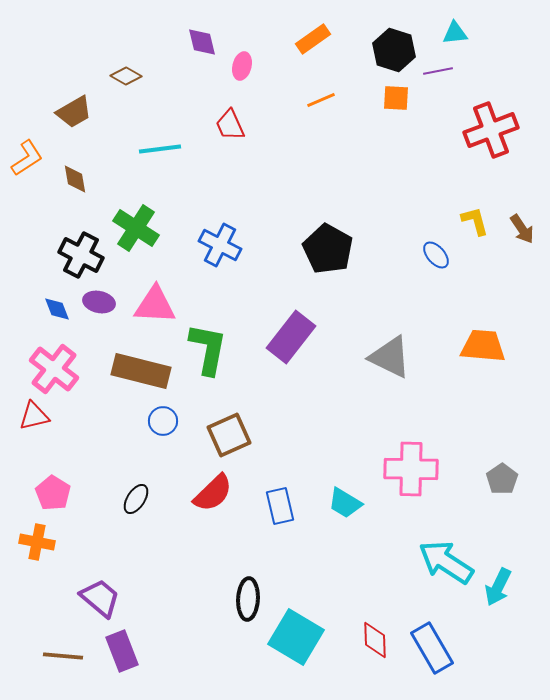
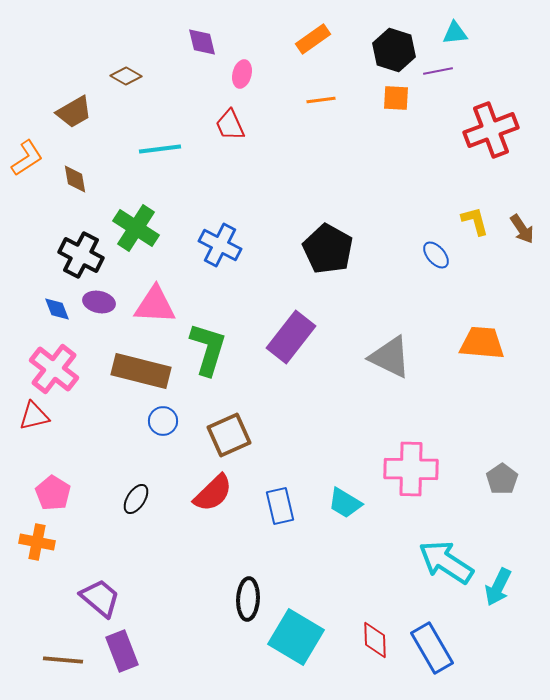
pink ellipse at (242, 66): moved 8 px down
orange line at (321, 100): rotated 16 degrees clockwise
orange trapezoid at (483, 346): moved 1 px left, 3 px up
green L-shape at (208, 349): rotated 6 degrees clockwise
brown line at (63, 656): moved 4 px down
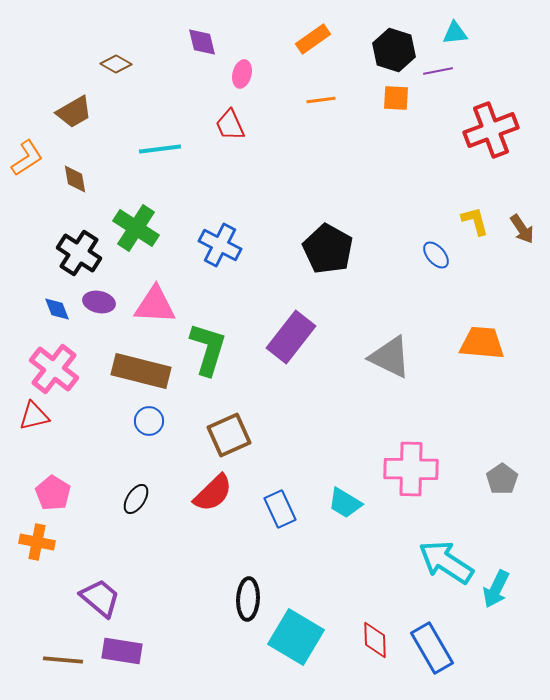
brown diamond at (126, 76): moved 10 px left, 12 px up
black cross at (81, 255): moved 2 px left, 2 px up; rotated 6 degrees clockwise
blue circle at (163, 421): moved 14 px left
blue rectangle at (280, 506): moved 3 px down; rotated 12 degrees counterclockwise
cyan arrow at (498, 587): moved 2 px left, 2 px down
purple rectangle at (122, 651): rotated 60 degrees counterclockwise
